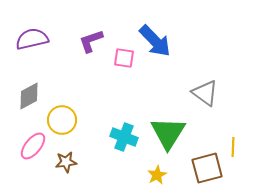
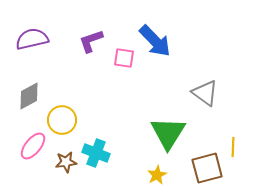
cyan cross: moved 28 px left, 16 px down
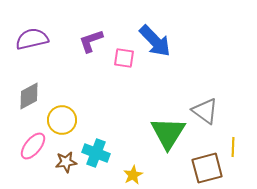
gray triangle: moved 18 px down
yellow star: moved 24 px left
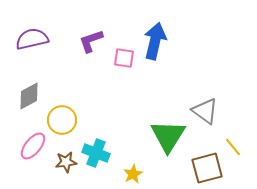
blue arrow: rotated 123 degrees counterclockwise
green triangle: moved 3 px down
yellow line: rotated 42 degrees counterclockwise
yellow star: moved 1 px up
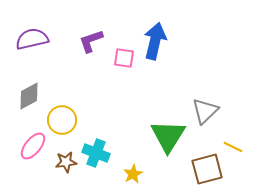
gray triangle: rotated 40 degrees clockwise
yellow line: rotated 24 degrees counterclockwise
brown square: moved 1 px down
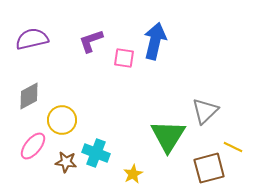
brown star: rotated 15 degrees clockwise
brown square: moved 2 px right, 1 px up
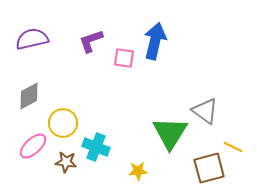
gray triangle: rotated 40 degrees counterclockwise
yellow circle: moved 1 px right, 3 px down
green triangle: moved 2 px right, 3 px up
pink ellipse: rotated 8 degrees clockwise
cyan cross: moved 6 px up
yellow star: moved 5 px right, 3 px up; rotated 24 degrees clockwise
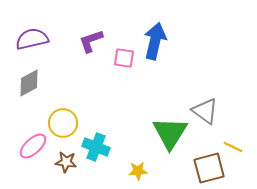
gray diamond: moved 13 px up
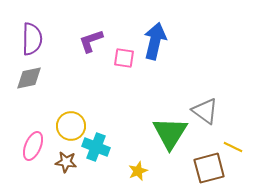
purple semicircle: rotated 104 degrees clockwise
gray diamond: moved 5 px up; rotated 16 degrees clockwise
yellow circle: moved 8 px right, 3 px down
pink ellipse: rotated 24 degrees counterclockwise
yellow star: rotated 18 degrees counterclockwise
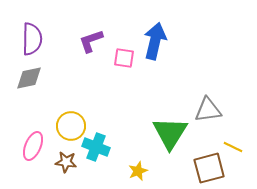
gray triangle: moved 3 px right, 1 px up; rotated 44 degrees counterclockwise
